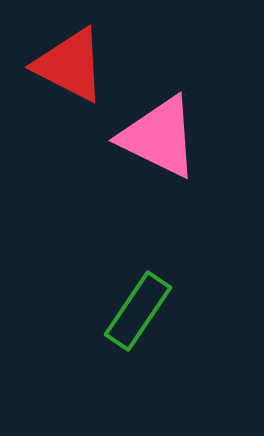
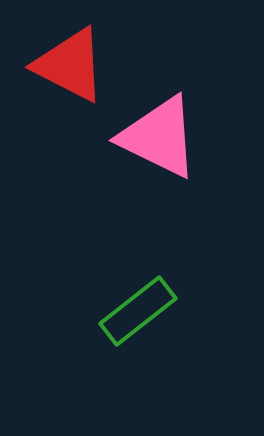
green rectangle: rotated 18 degrees clockwise
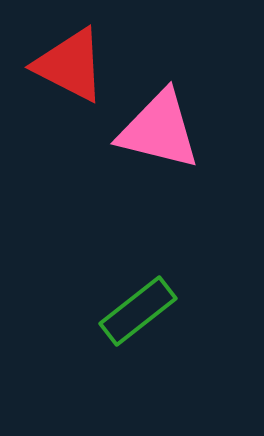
pink triangle: moved 7 px up; rotated 12 degrees counterclockwise
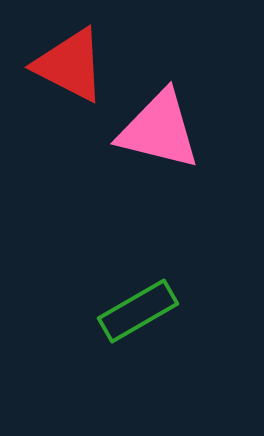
green rectangle: rotated 8 degrees clockwise
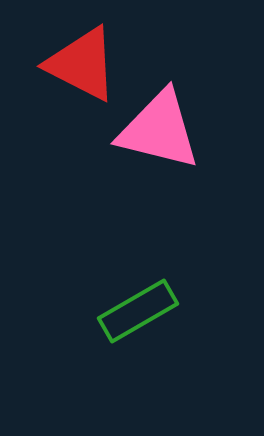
red triangle: moved 12 px right, 1 px up
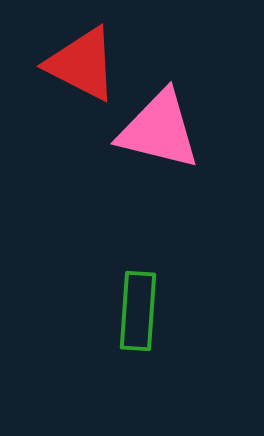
green rectangle: rotated 56 degrees counterclockwise
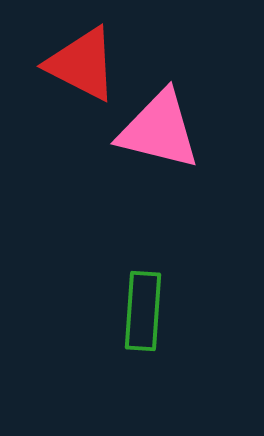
green rectangle: moved 5 px right
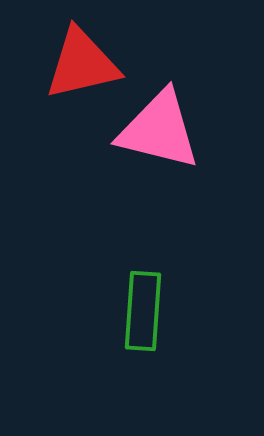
red triangle: rotated 40 degrees counterclockwise
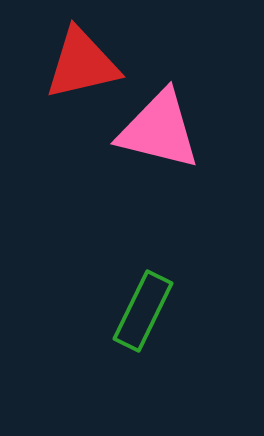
green rectangle: rotated 22 degrees clockwise
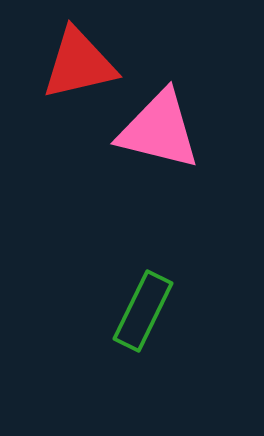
red triangle: moved 3 px left
